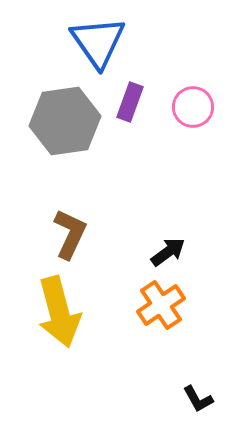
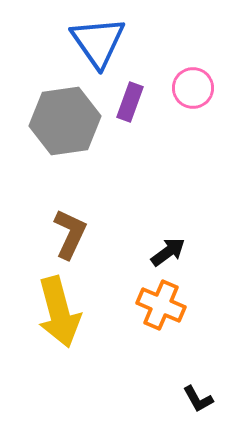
pink circle: moved 19 px up
orange cross: rotated 33 degrees counterclockwise
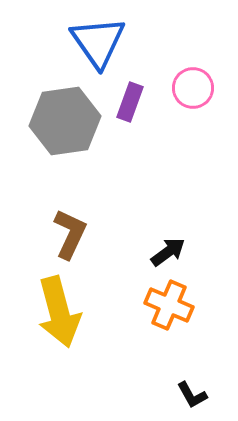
orange cross: moved 8 px right
black L-shape: moved 6 px left, 4 px up
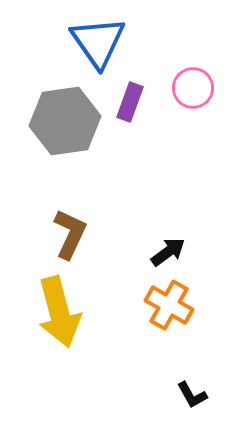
orange cross: rotated 6 degrees clockwise
